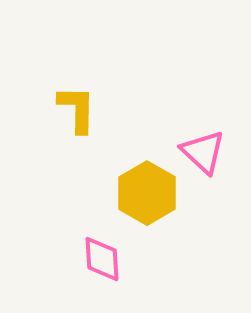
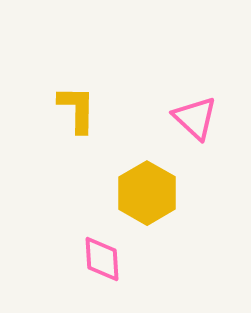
pink triangle: moved 8 px left, 34 px up
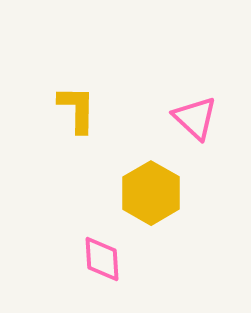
yellow hexagon: moved 4 px right
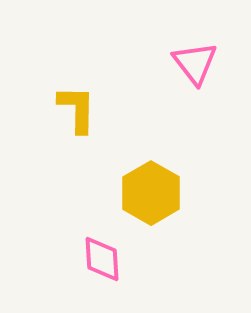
pink triangle: moved 55 px up; rotated 9 degrees clockwise
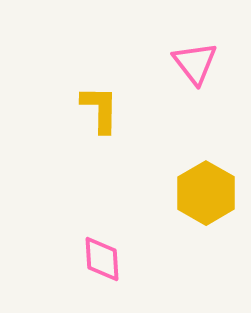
yellow L-shape: moved 23 px right
yellow hexagon: moved 55 px right
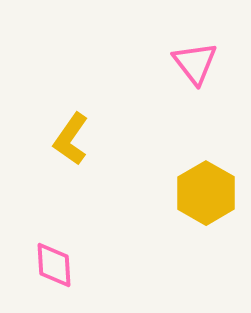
yellow L-shape: moved 29 px left, 30 px down; rotated 146 degrees counterclockwise
pink diamond: moved 48 px left, 6 px down
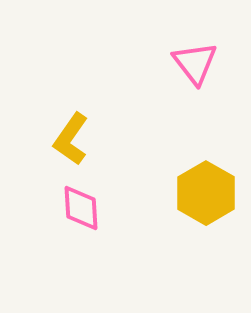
pink diamond: moved 27 px right, 57 px up
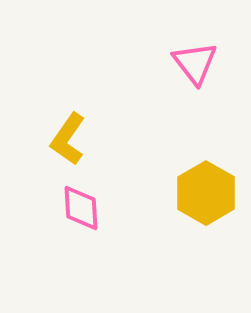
yellow L-shape: moved 3 px left
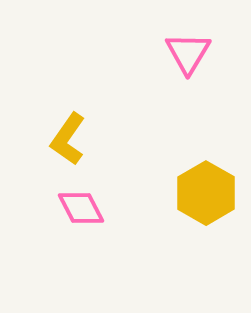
pink triangle: moved 7 px left, 10 px up; rotated 9 degrees clockwise
pink diamond: rotated 24 degrees counterclockwise
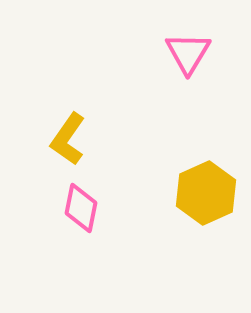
yellow hexagon: rotated 6 degrees clockwise
pink diamond: rotated 39 degrees clockwise
